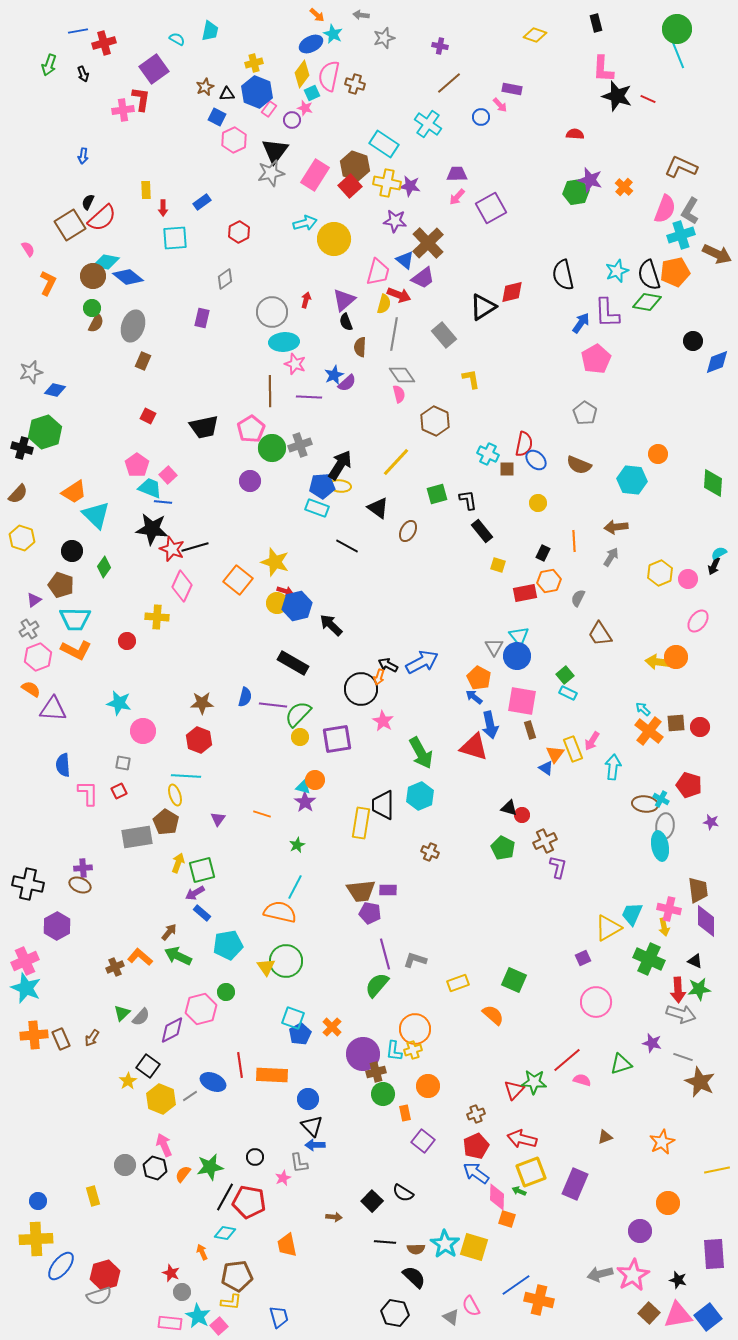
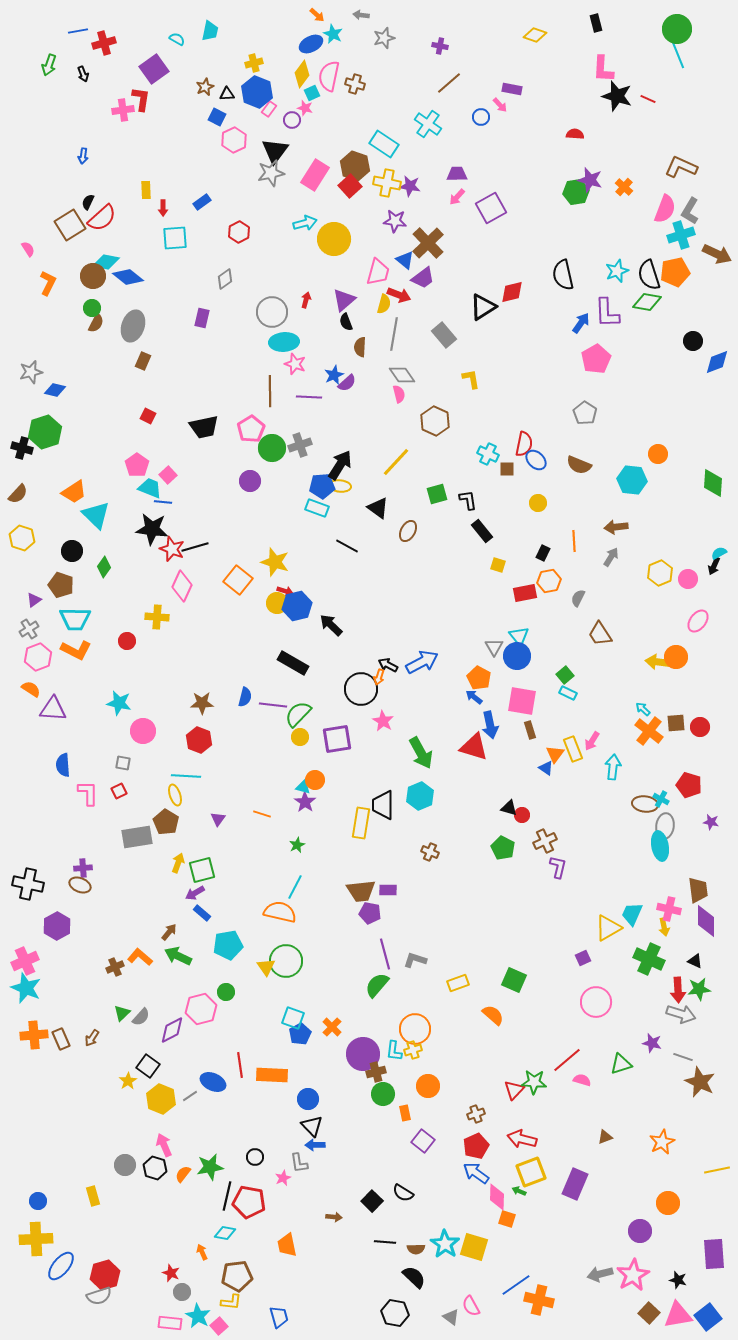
black line at (225, 1197): moved 2 px right, 1 px up; rotated 16 degrees counterclockwise
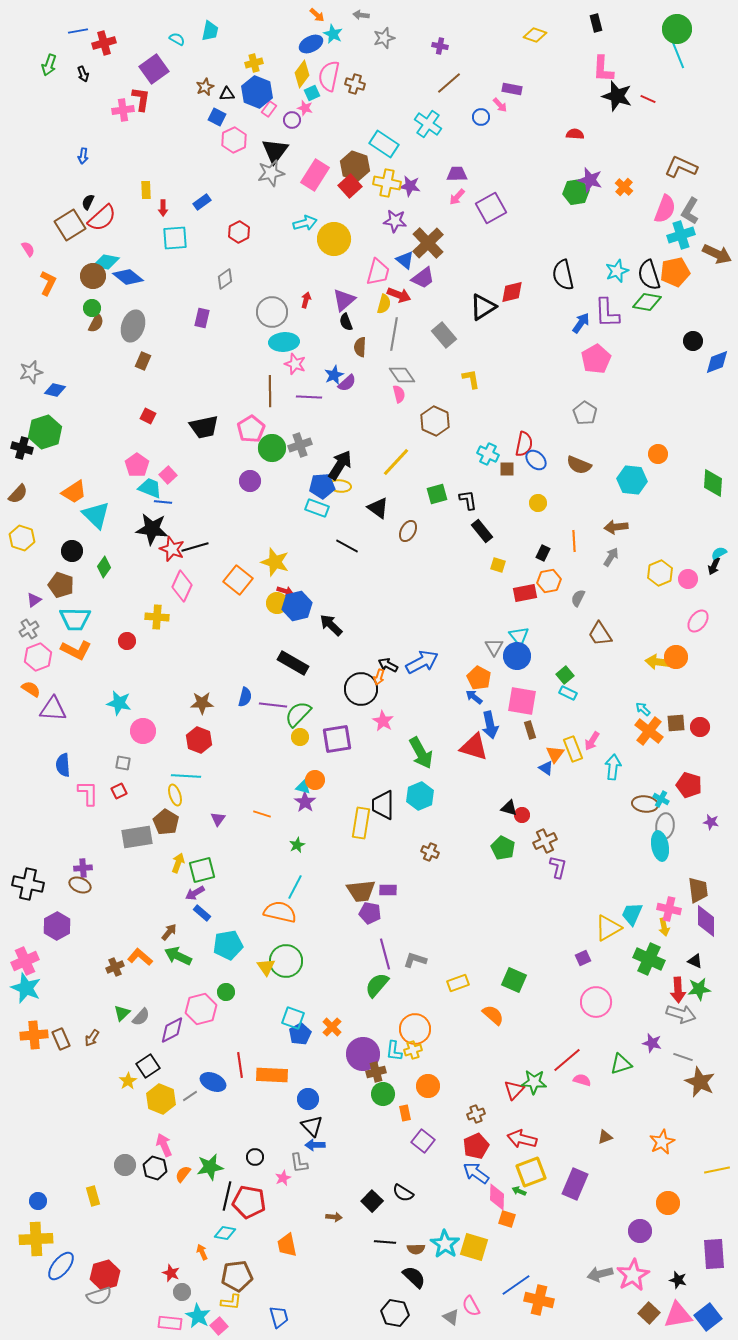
black square at (148, 1066): rotated 20 degrees clockwise
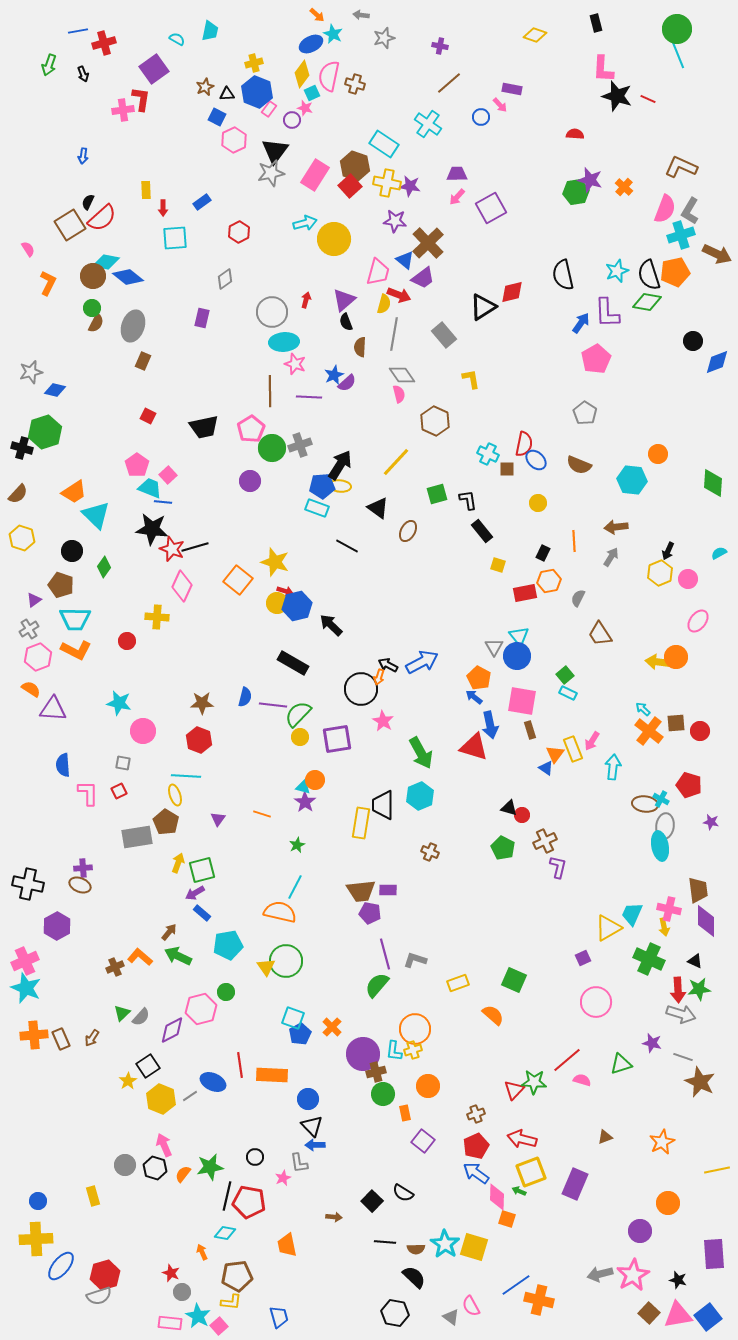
black arrow at (714, 566): moved 46 px left, 15 px up
red circle at (700, 727): moved 4 px down
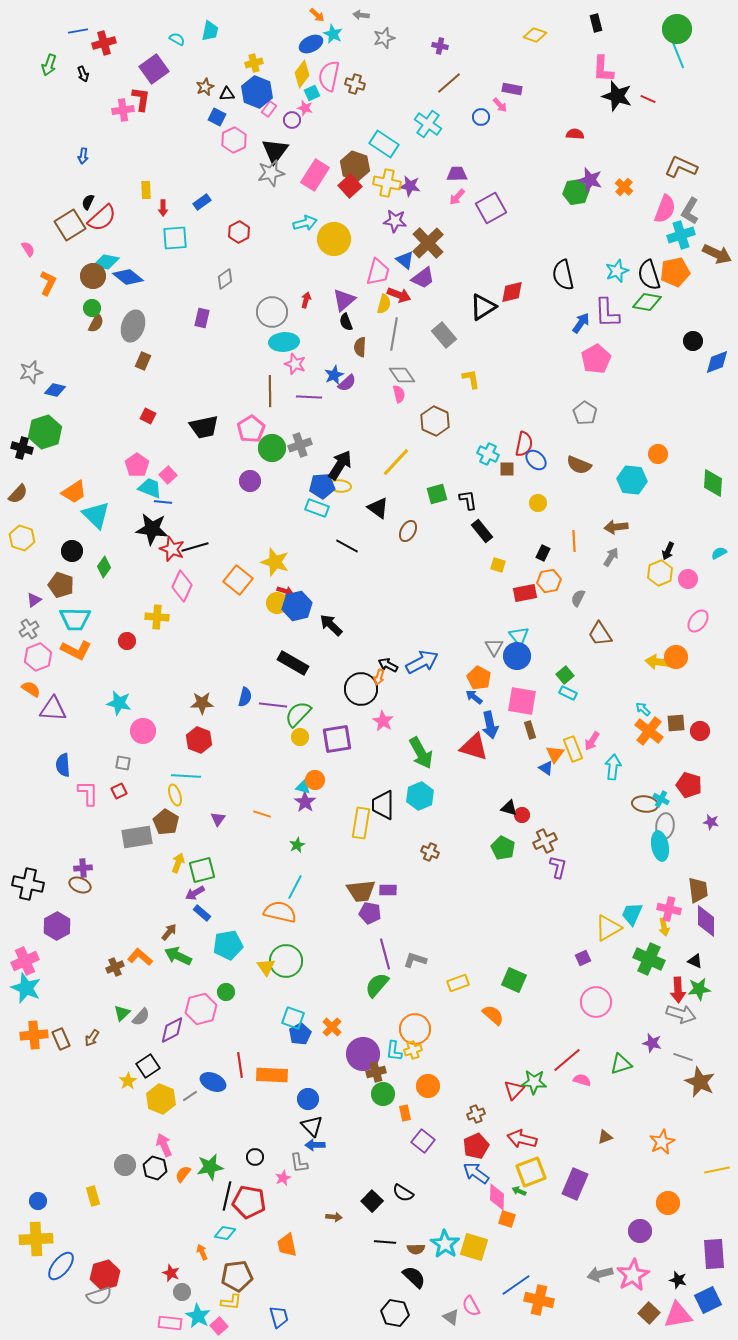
blue square at (708, 1317): moved 17 px up; rotated 12 degrees clockwise
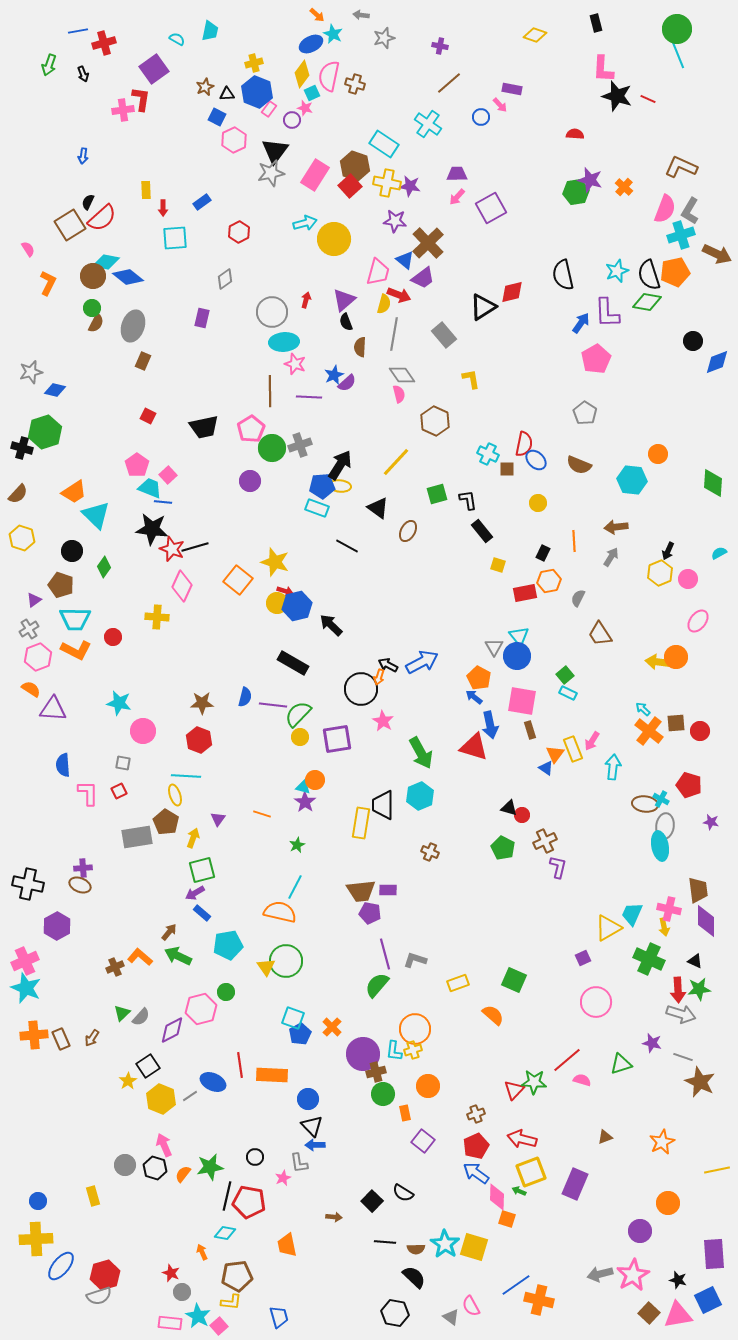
red circle at (127, 641): moved 14 px left, 4 px up
yellow arrow at (178, 863): moved 15 px right, 25 px up
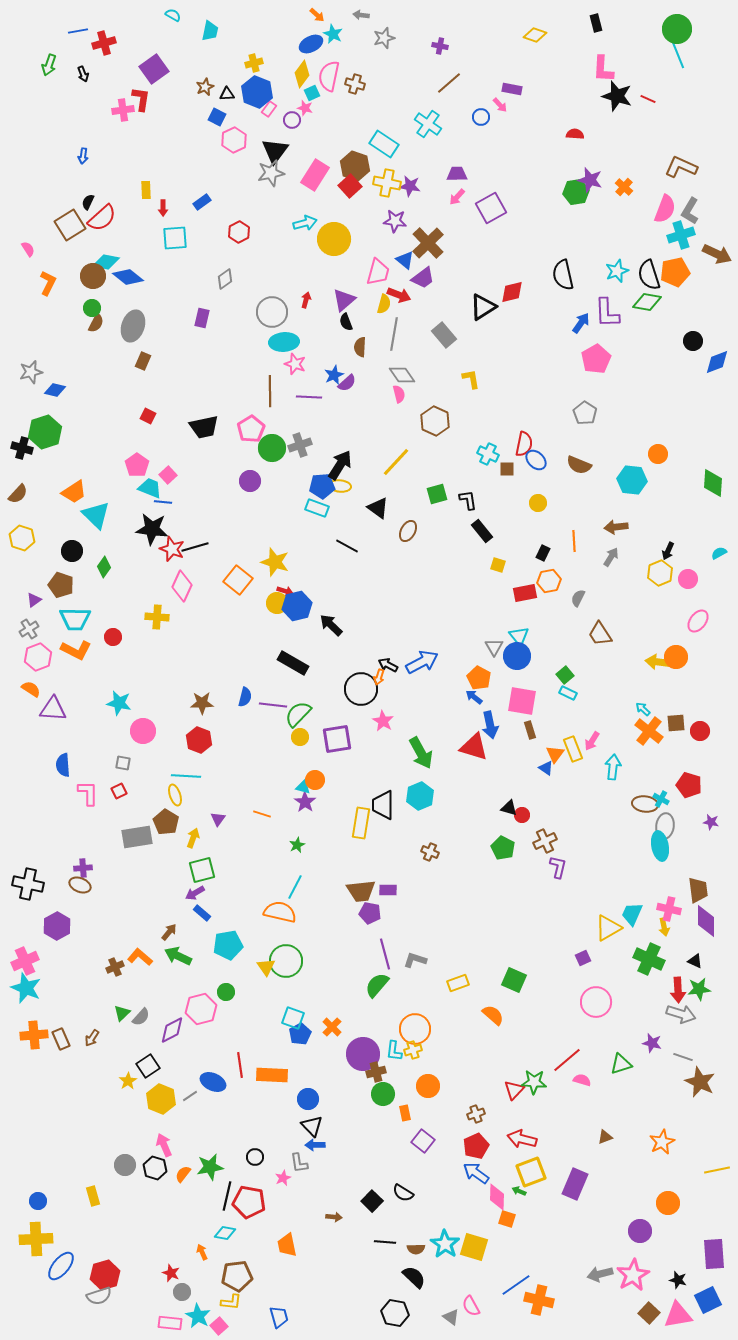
cyan semicircle at (177, 39): moved 4 px left, 24 px up
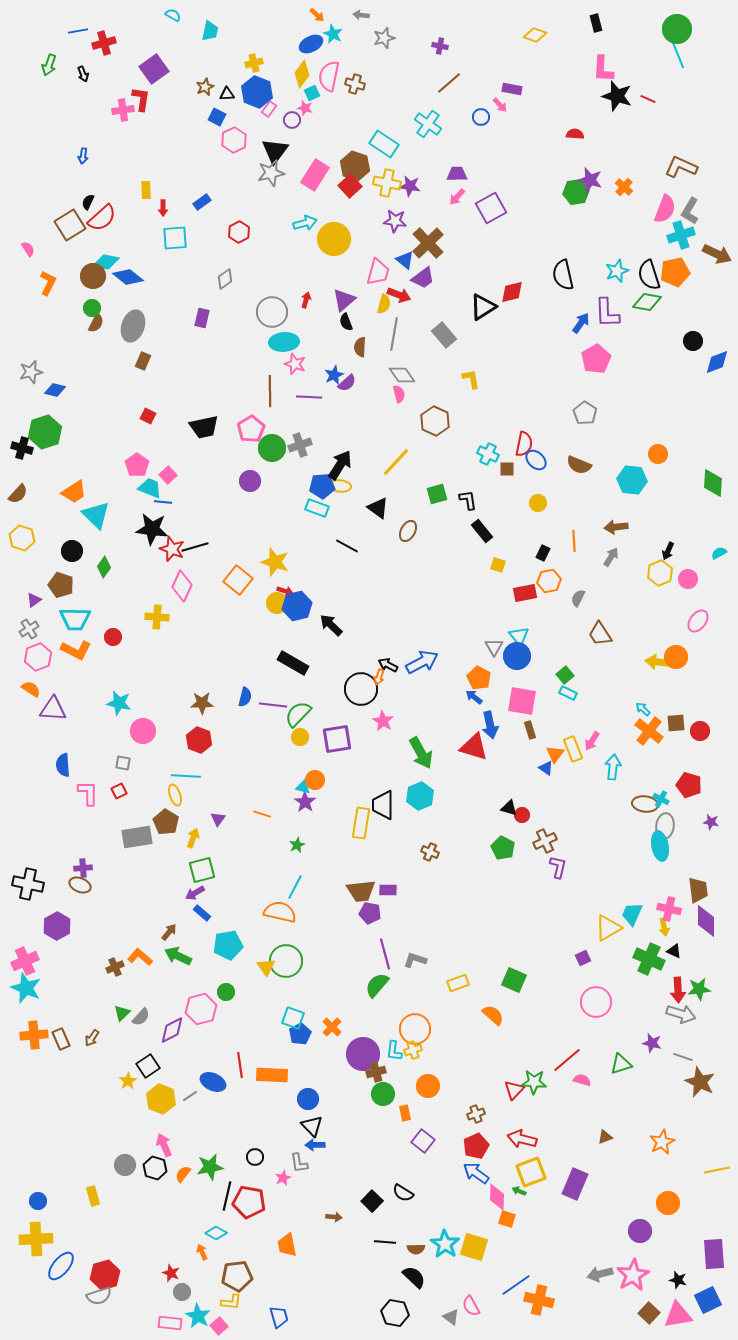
black triangle at (695, 961): moved 21 px left, 10 px up
cyan diamond at (225, 1233): moved 9 px left; rotated 20 degrees clockwise
